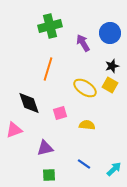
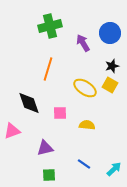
pink square: rotated 16 degrees clockwise
pink triangle: moved 2 px left, 1 px down
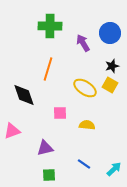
green cross: rotated 15 degrees clockwise
black diamond: moved 5 px left, 8 px up
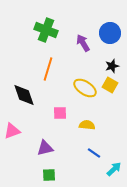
green cross: moved 4 px left, 4 px down; rotated 20 degrees clockwise
blue line: moved 10 px right, 11 px up
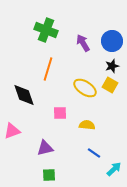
blue circle: moved 2 px right, 8 px down
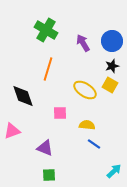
green cross: rotated 10 degrees clockwise
yellow ellipse: moved 2 px down
black diamond: moved 1 px left, 1 px down
purple triangle: rotated 36 degrees clockwise
blue line: moved 9 px up
cyan arrow: moved 2 px down
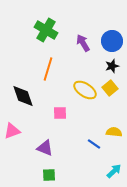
yellow square: moved 3 px down; rotated 21 degrees clockwise
yellow semicircle: moved 27 px right, 7 px down
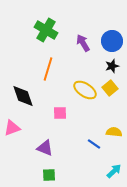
pink triangle: moved 3 px up
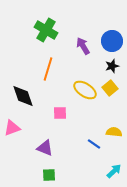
purple arrow: moved 3 px down
